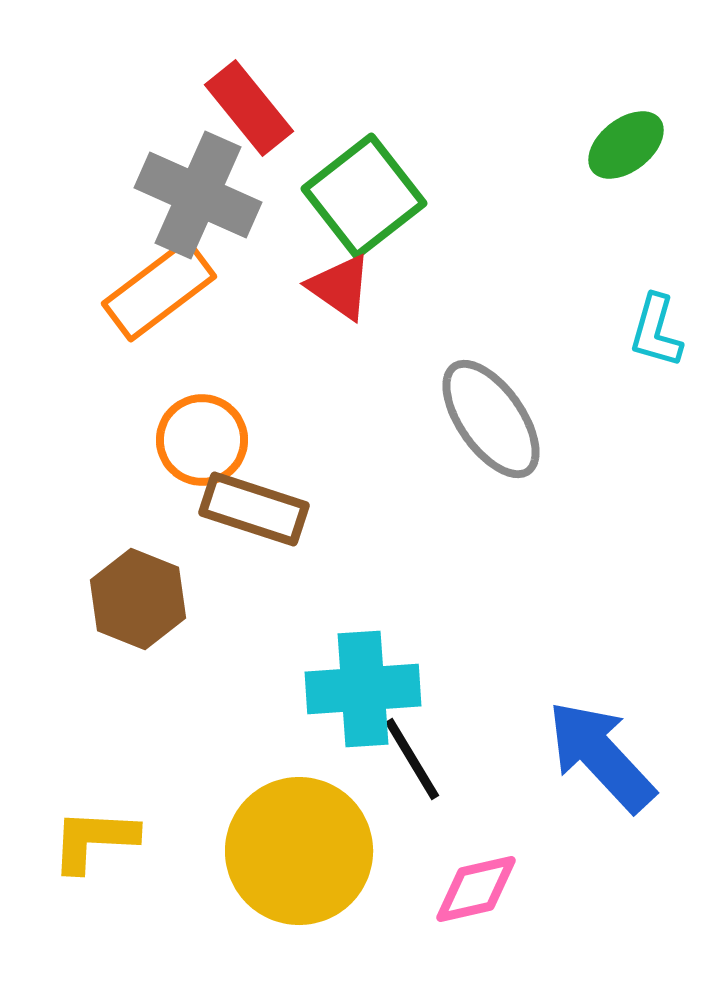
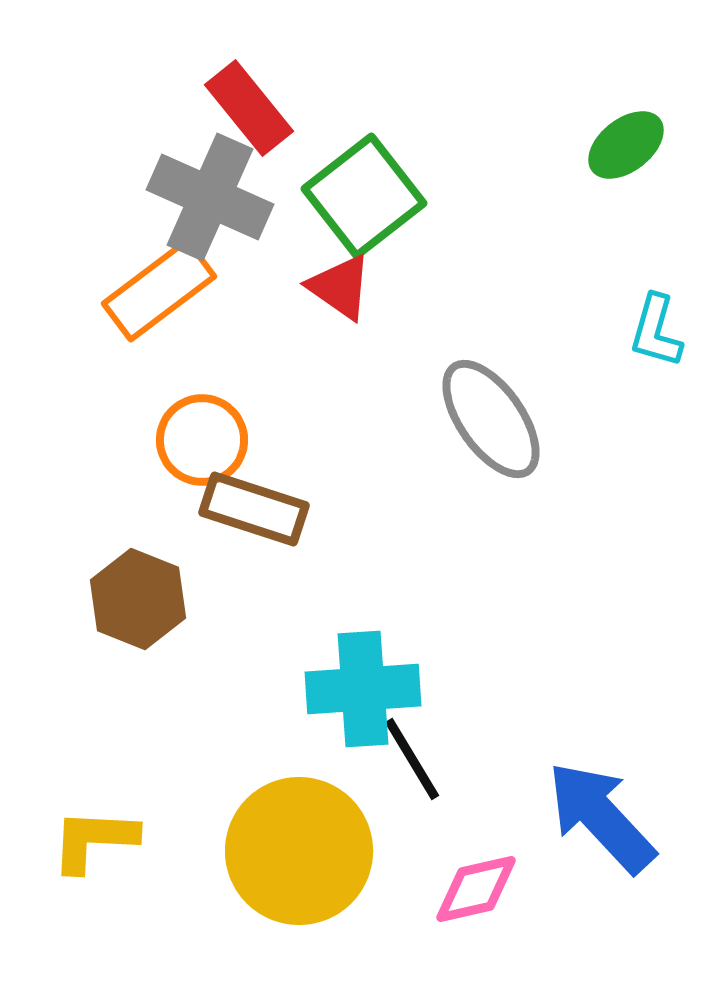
gray cross: moved 12 px right, 2 px down
blue arrow: moved 61 px down
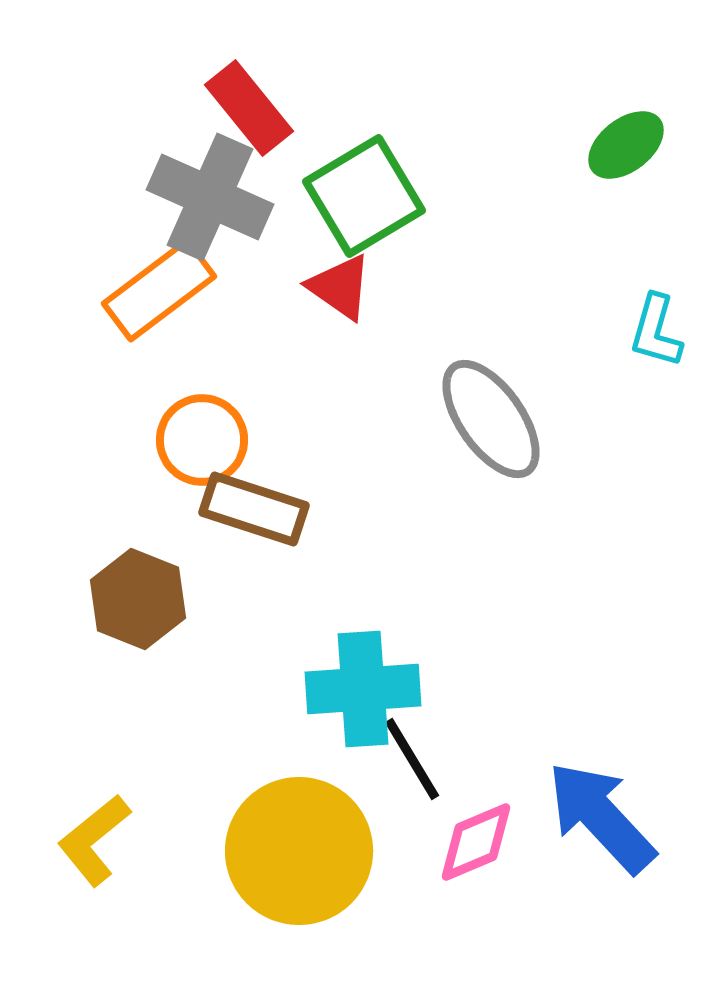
green square: rotated 7 degrees clockwise
yellow L-shape: rotated 42 degrees counterclockwise
pink diamond: moved 47 px up; rotated 10 degrees counterclockwise
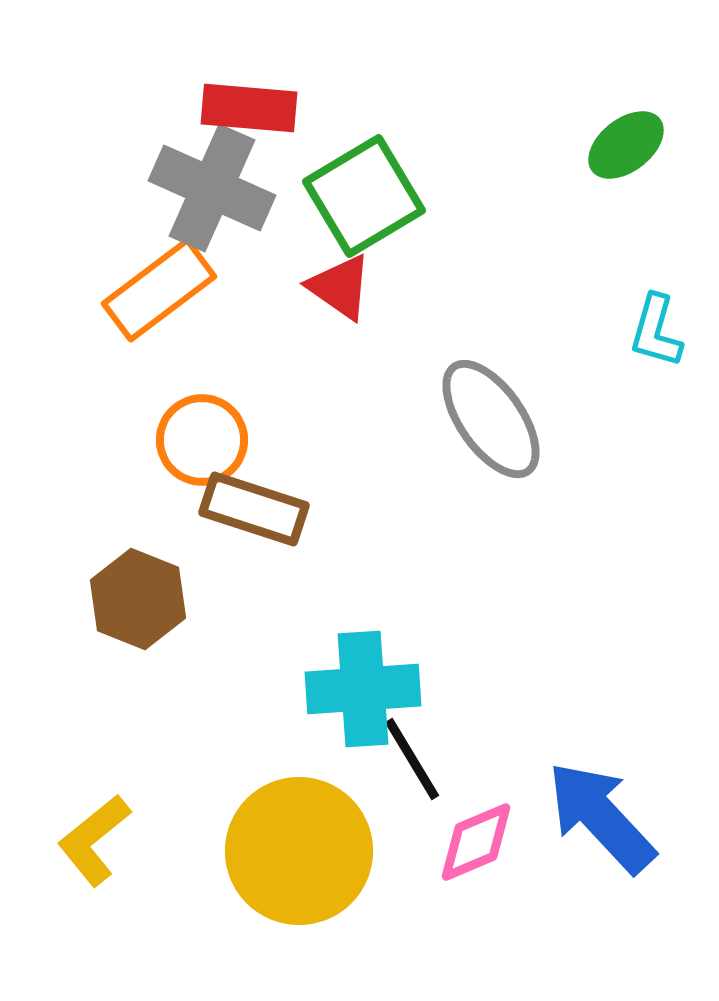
red rectangle: rotated 46 degrees counterclockwise
gray cross: moved 2 px right, 9 px up
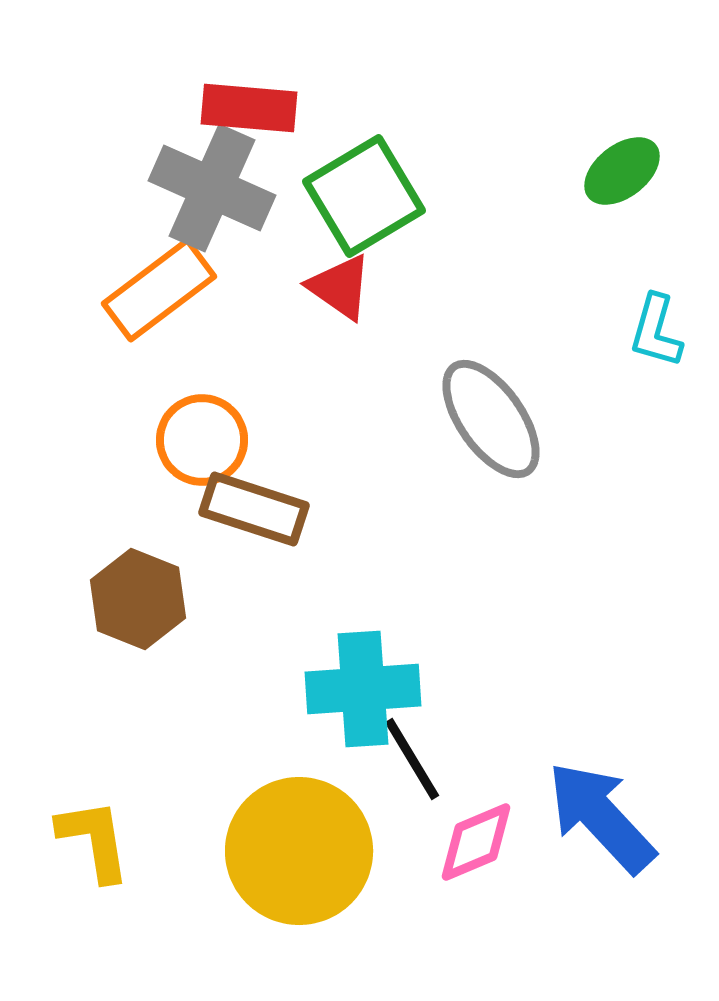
green ellipse: moved 4 px left, 26 px down
yellow L-shape: rotated 120 degrees clockwise
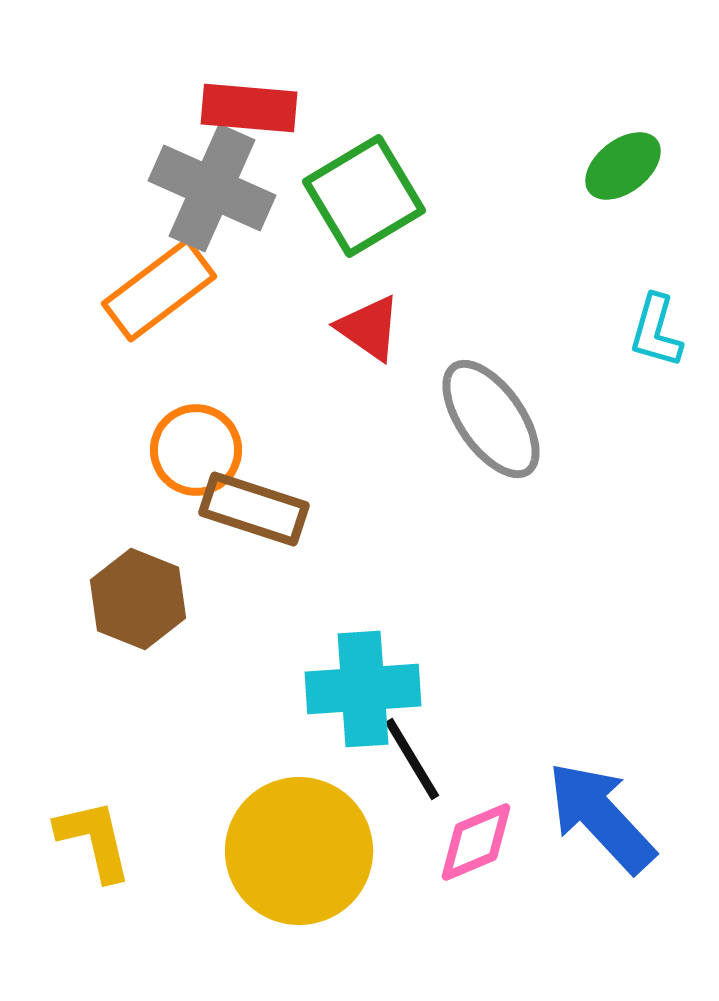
green ellipse: moved 1 px right, 5 px up
red triangle: moved 29 px right, 41 px down
orange circle: moved 6 px left, 10 px down
yellow L-shape: rotated 4 degrees counterclockwise
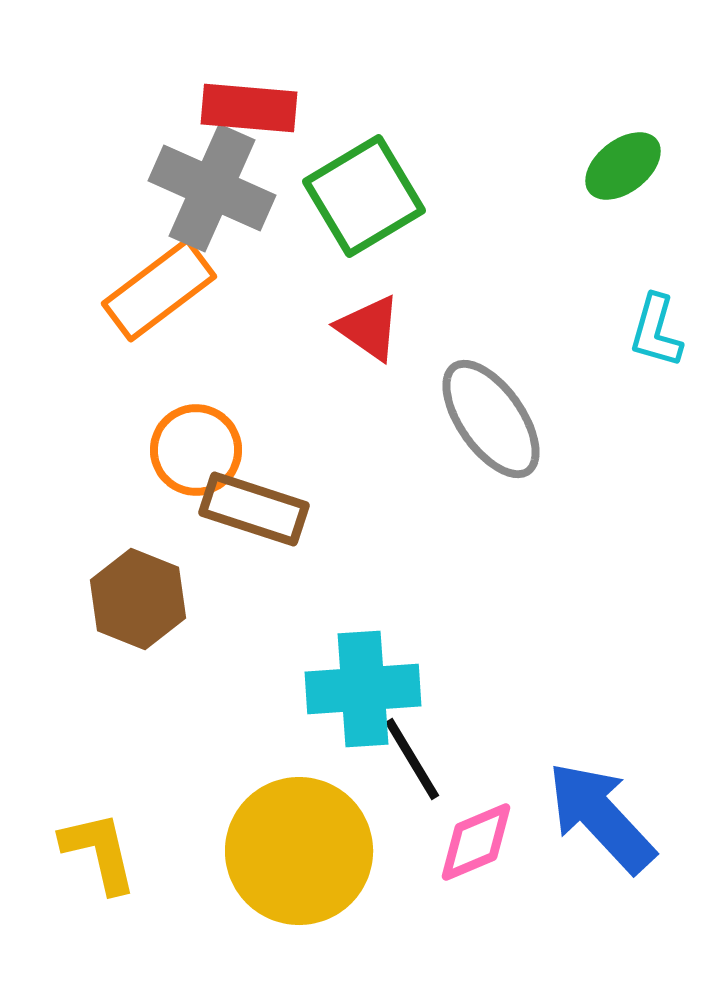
yellow L-shape: moved 5 px right, 12 px down
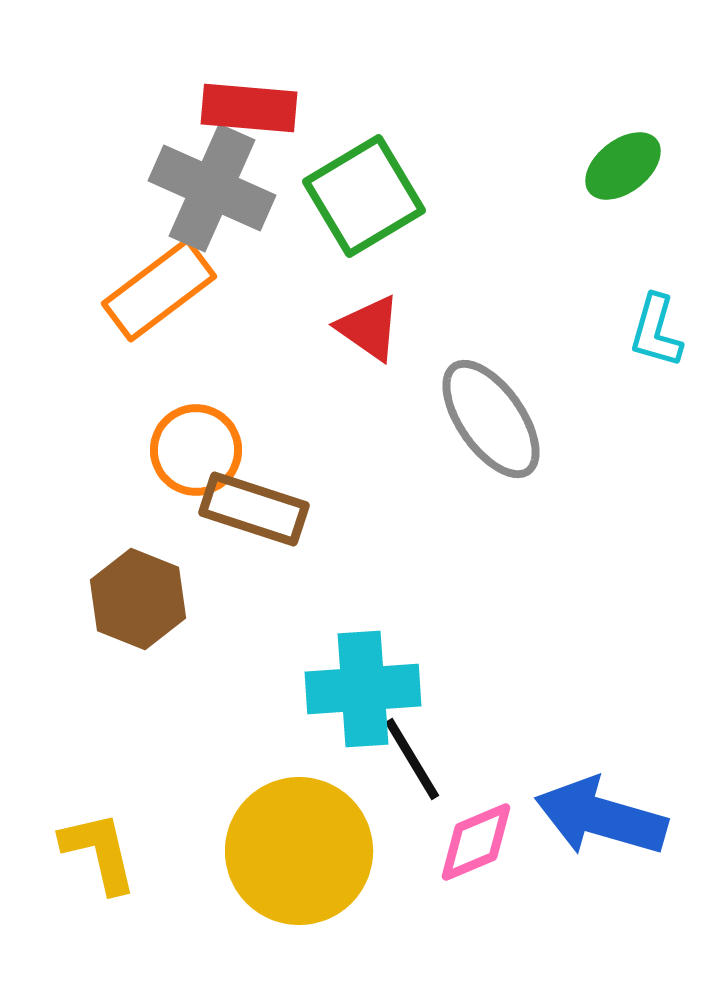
blue arrow: rotated 31 degrees counterclockwise
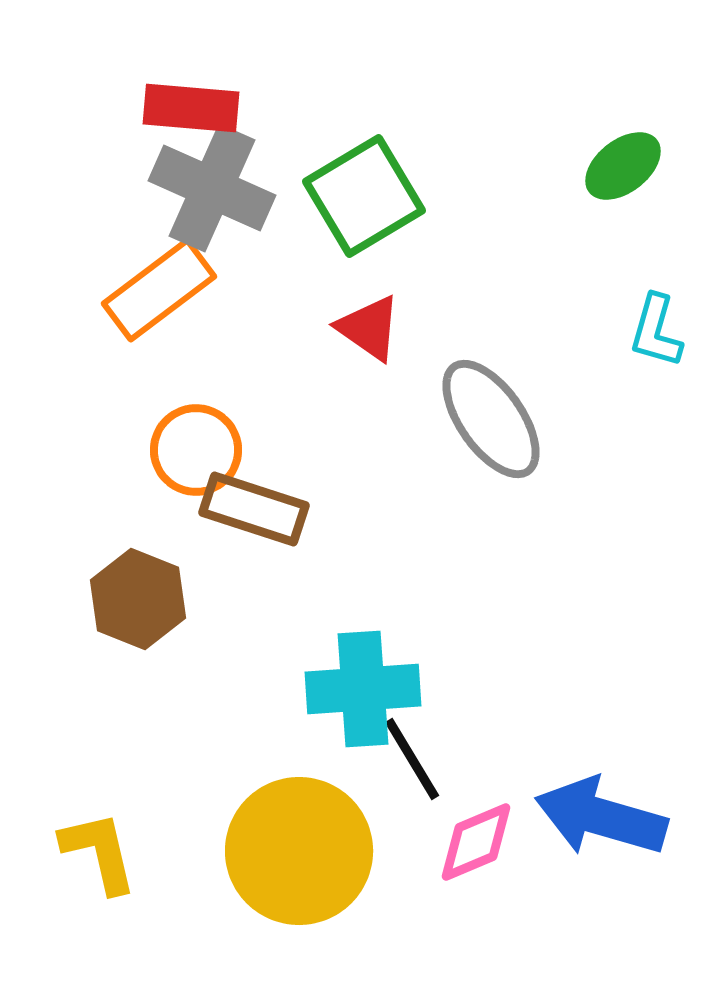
red rectangle: moved 58 px left
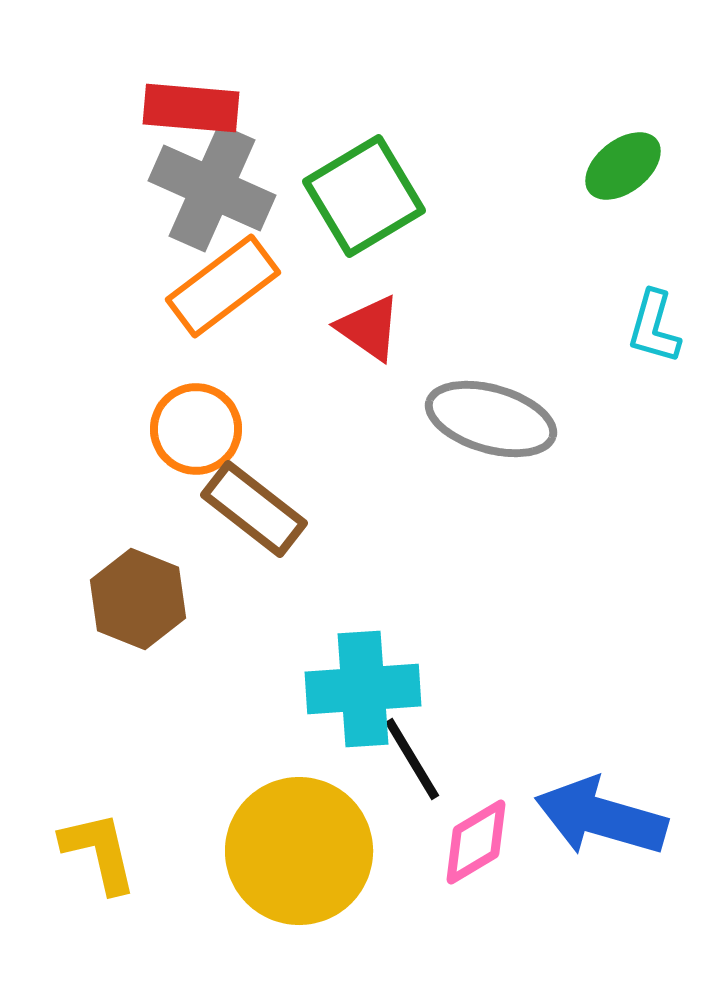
orange rectangle: moved 64 px right, 4 px up
cyan L-shape: moved 2 px left, 4 px up
gray ellipse: rotated 39 degrees counterclockwise
orange circle: moved 21 px up
brown rectangle: rotated 20 degrees clockwise
pink diamond: rotated 8 degrees counterclockwise
